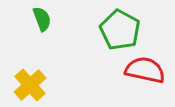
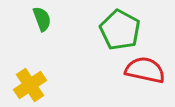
yellow cross: rotated 8 degrees clockwise
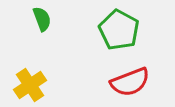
green pentagon: moved 1 px left
red semicircle: moved 15 px left, 12 px down; rotated 147 degrees clockwise
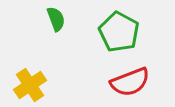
green semicircle: moved 14 px right
green pentagon: moved 2 px down
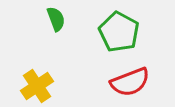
yellow cross: moved 7 px right, 1 px down
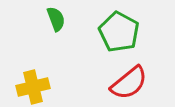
red semicircle: moved 1 px left, 1 px down; rotated 18 degrees counterclockwise
yellow cross: moved 4 px left, 1 px down; rotated 20 degrees clockwise
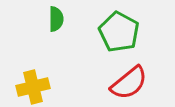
green semicircle: rotated 20 degrees clockwise
